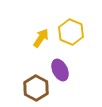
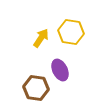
yellow hexagon: rotated 15 degrees counterclockwise
brown hexagon: rotated 20 degrees counterclockwise
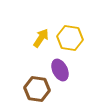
yellow hexagon: moved 1 px left, 6 px down
brown hexagon: moved 1 px right, 1 px down
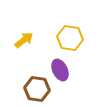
yellow arrow: moved 17 px left, 2 px down; rotated 18 degrees clockwise
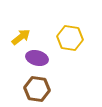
yellow arrow: moved 3 px left, 3 px up
purple ellipse: moved 23 px left, 12 px up; rotated 50 degrees counterclockwise
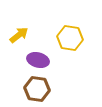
yellow arrow: moved 2 px left, 2 px up
purple ellipse: moved 1 px right, 2 px down
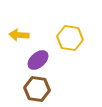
yellow arrow: rotated 138 degrees counterclockwise
purple ellipse: rotated 55 degrees counterclockwise
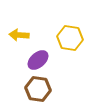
brown hexagon: moved 1 px right
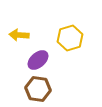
yellow hexagon: rotated 25 degrees counterclockwise
